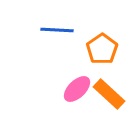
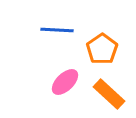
pink ellipse: moved 12 px left, 7 px up
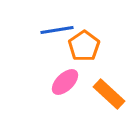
blue line: rotated 12 degrees counterclockwise
orange pentagon: moved 18 px left, 3 px up
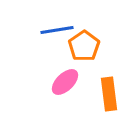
orange rectangle: rotated 40 degrees clockwise
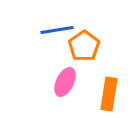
pink ellipse: rotated 20 degrees counterclockwise
orange rectangle: rotated 16 degrees clockwise
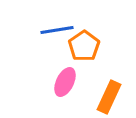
orange rectangle: moved 3 px down; rotated 16 degrees clockwise
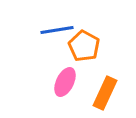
orange pentagon: rotated 8 degrees counterclockwise
orange rectangle: moved 4 px left, 4 px up
